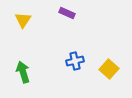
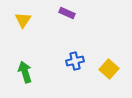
green arrow: moved 2 px right
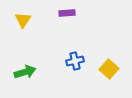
purple rectangle: rotated 28 degrees counterclockwise
green arrow: rotated 90 degrees clockwise
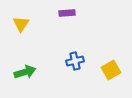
yellow triangle: moved 2 px left, 4 px down
yellow square: moved 2 px right, 1 px down; rotated 18 degrees clockwise
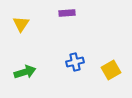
blue cross: moved 1 px down
